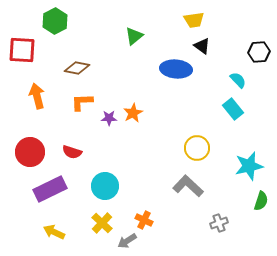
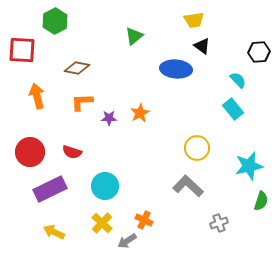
orange star: moved 7 px right
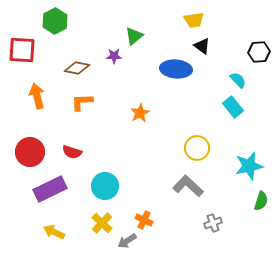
cyan rectangle: moved 2 px up
purple star: moved 5 px right, 62 px up
gray cross: moved 6 px left
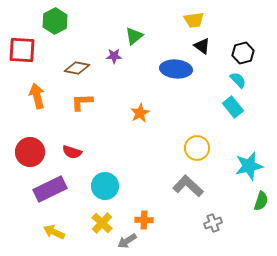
black hexagon: moved 16 px left, 1 px down; rotated 10 degrees counterclockwise
orange cross: rotated 24 degrees counterclockwise
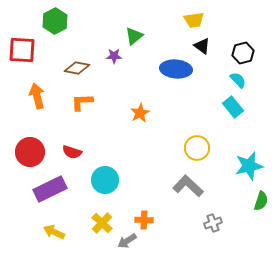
cyan circle: moved 6 px up
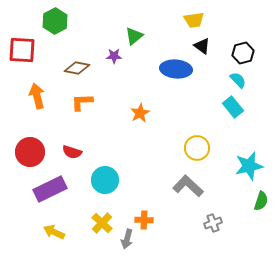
gray arrow: moved 2 px up; rotated 42 degrees counterclockwise
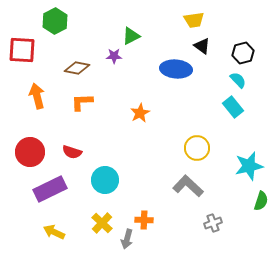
green triangle: moved 3 px left; rotated 12 degrees clockwise
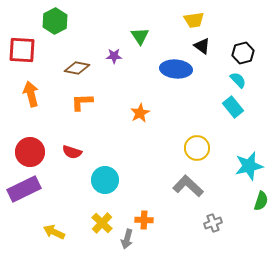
green triangle: moved 9 px right; rotated 36 degrees counterclockwise
orange arrow: moved 6 px left, 2 px up
purple rectangle: moved 26 px left
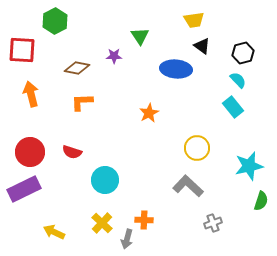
orange star: moved 9 px right
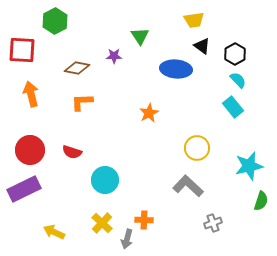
black hexagon: moved 8 px left, 1 px down; rotated 15 degrees counterclockwise
red circle: moved 2 px up
